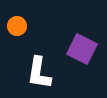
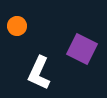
white L-shape: rotated 16 degrees clockwise
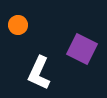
orange circle: moved 1 px right, 1 px up
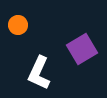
purple square: rotated 32 degrees clockwise
